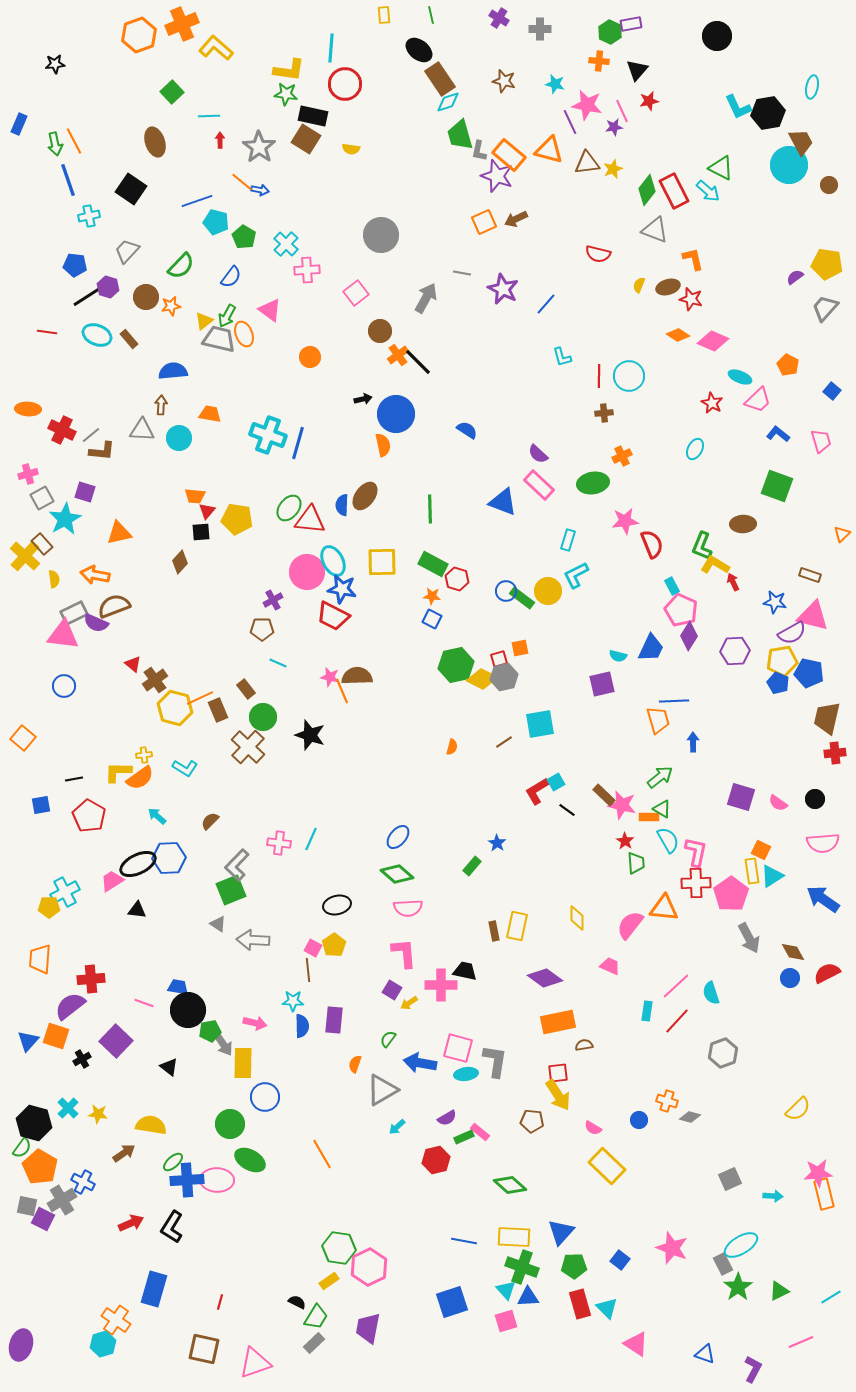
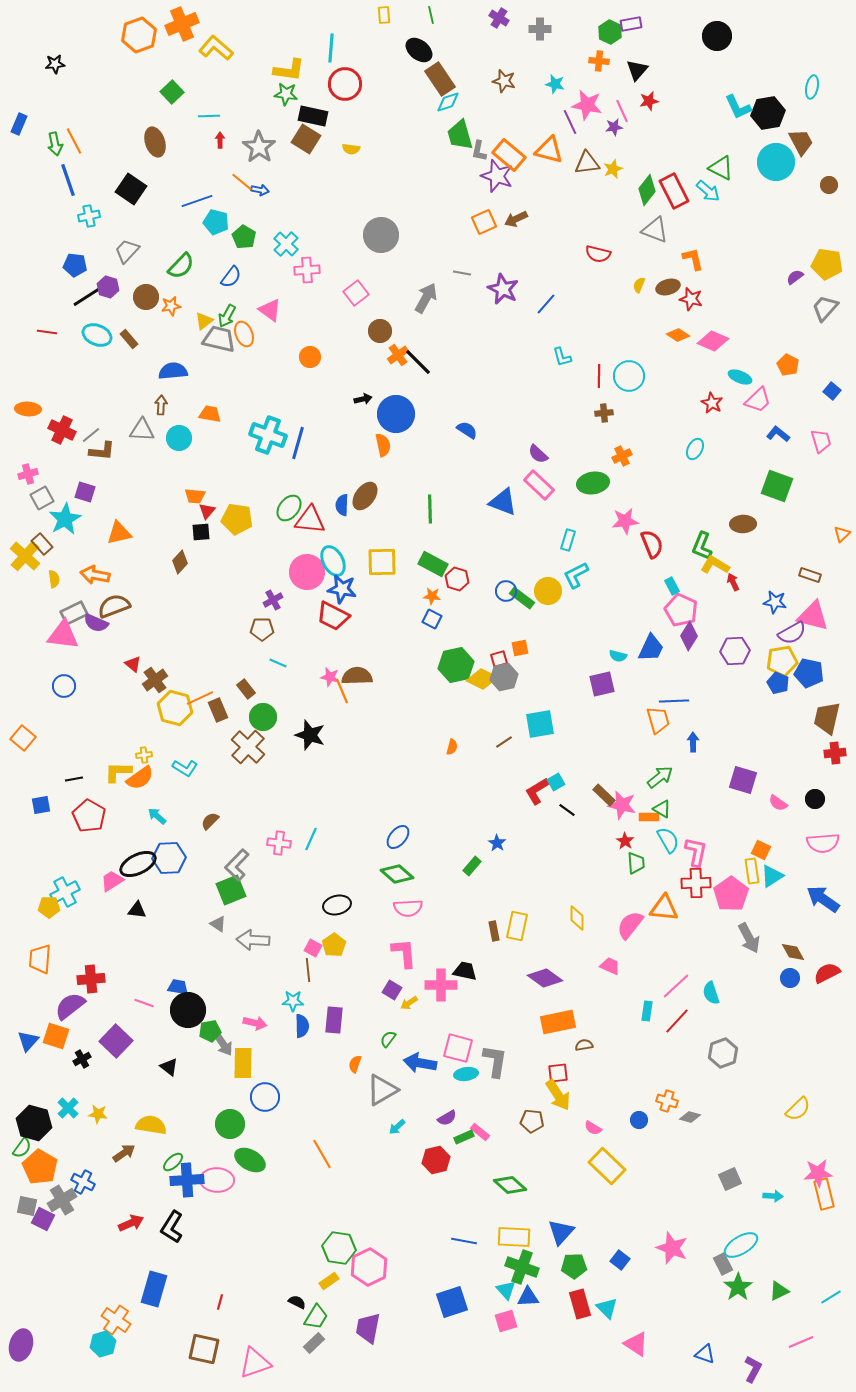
cyan circle at (789, 165): moved 13 px left, 3 px up
purple square at (741, 797): moved 2 px right, 17 px up
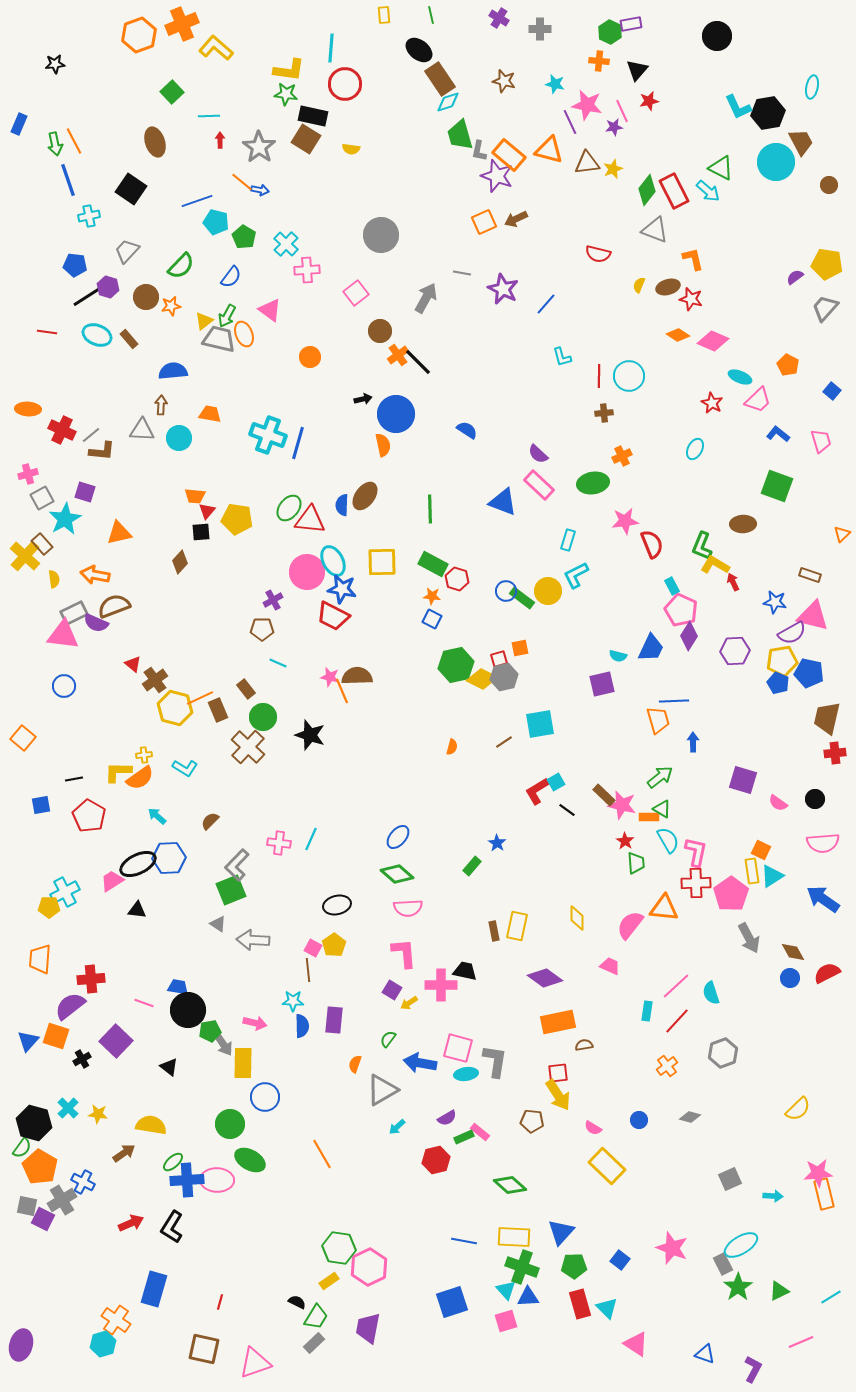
orange cross at (667, 1101): moved 35 px up; rotated 35 degrees clockwise
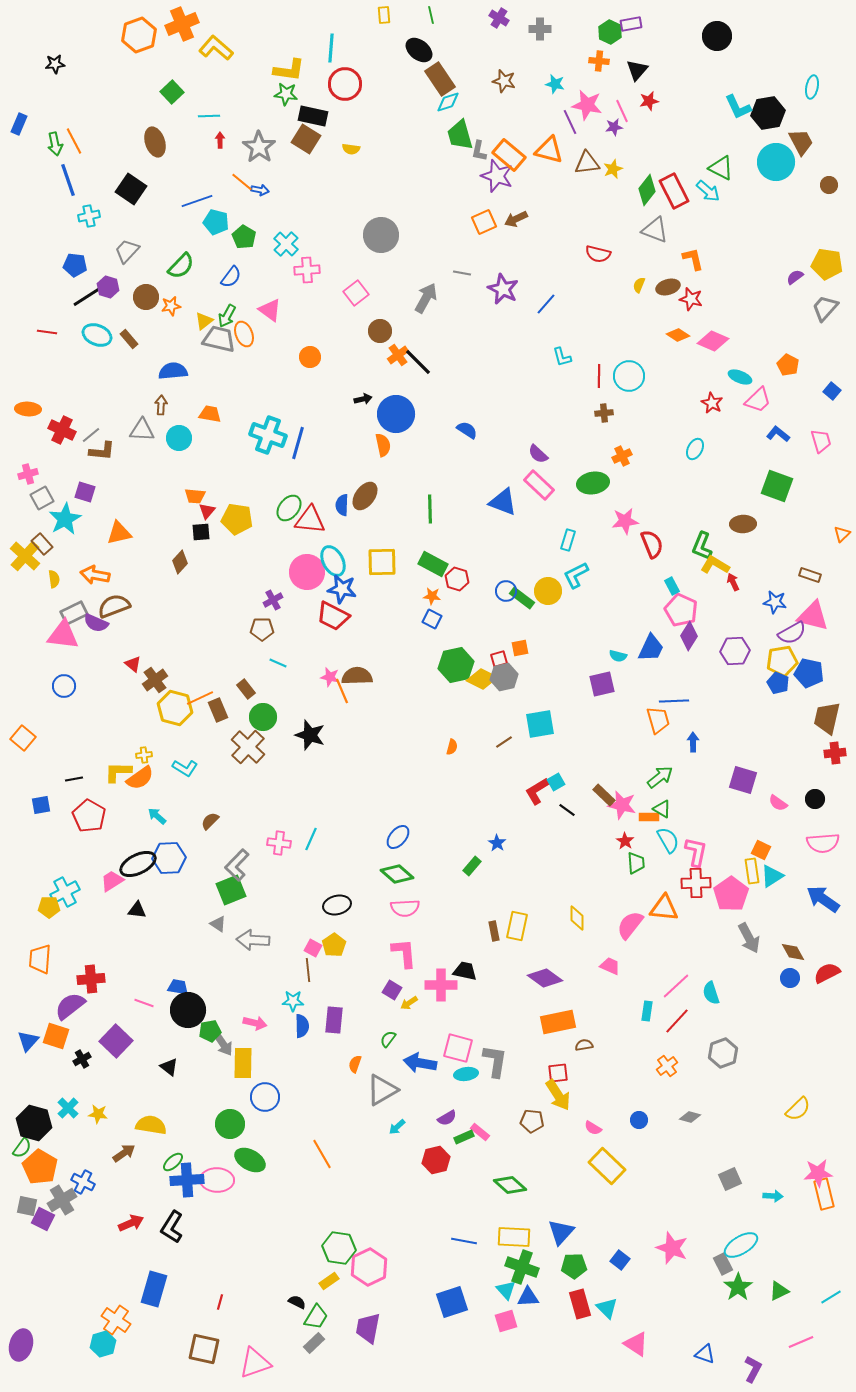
pink semicircle at (408, 908): moved 3 px left
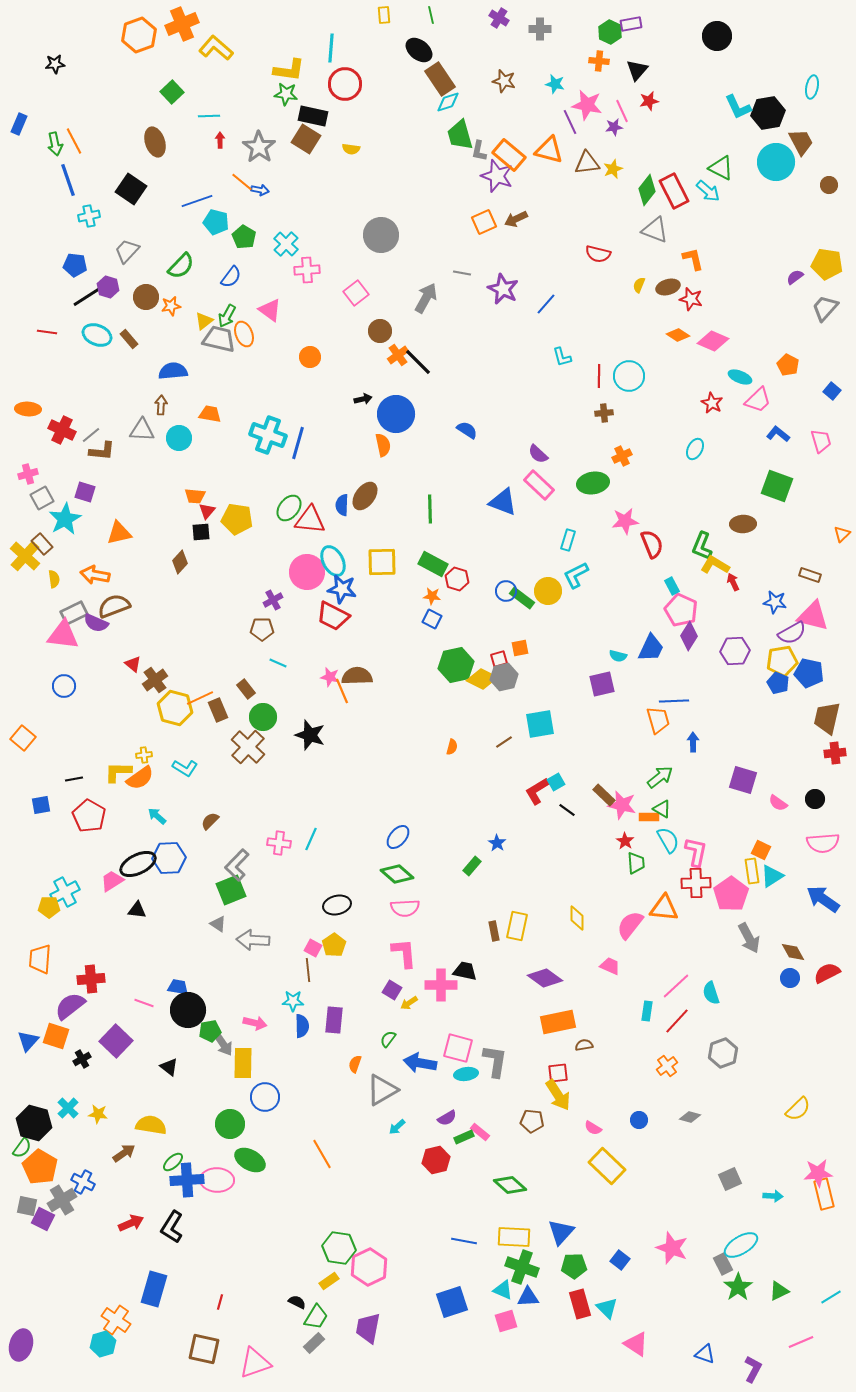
cyan triangle at (506, 1290): moved 3 px left; rotated 25 degrees counterclockwise
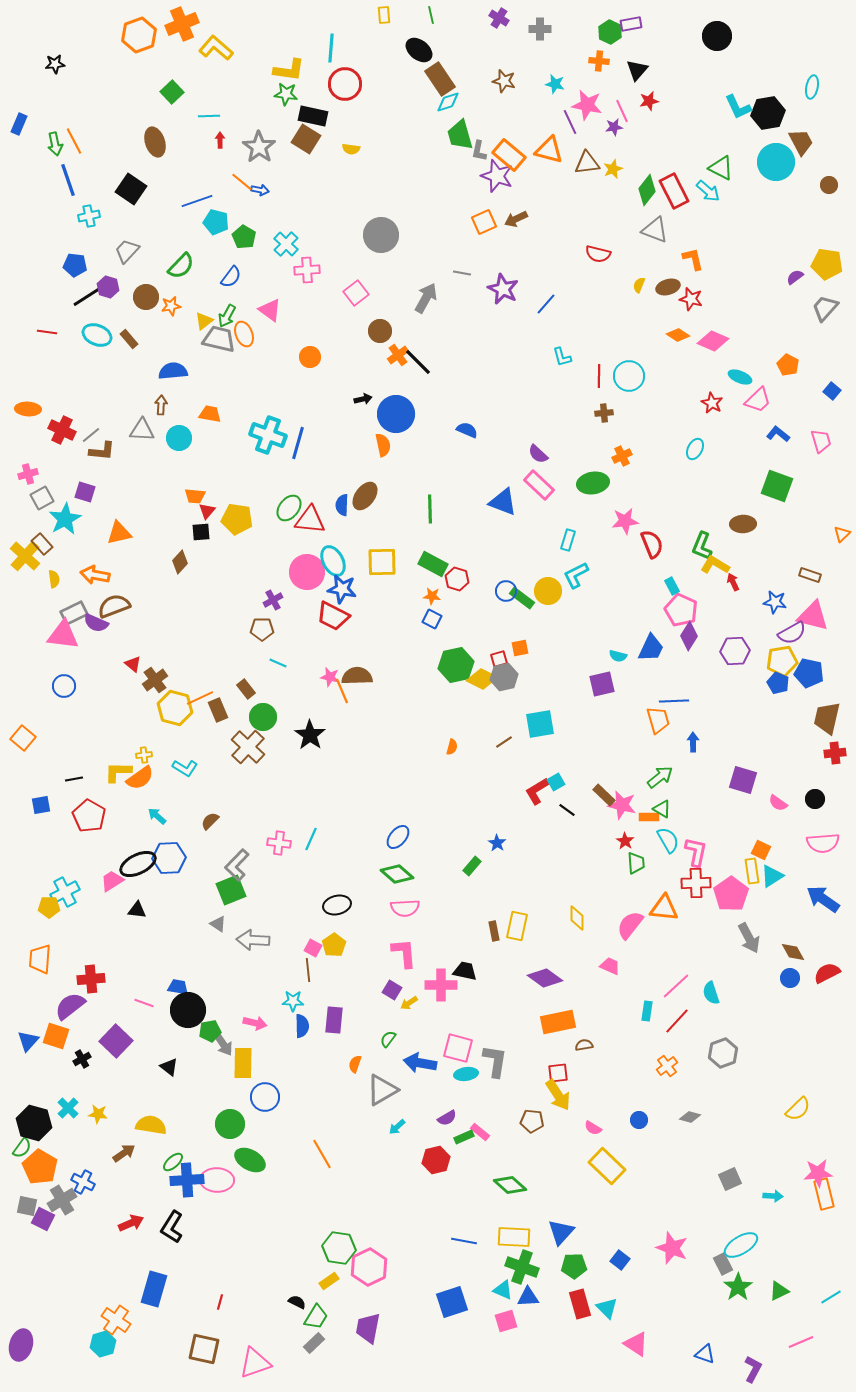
blue semicircle at (467, 430): rotated 10 degrees counterclockwise
black star at (310, 735): rotated 16 degrees clockwise
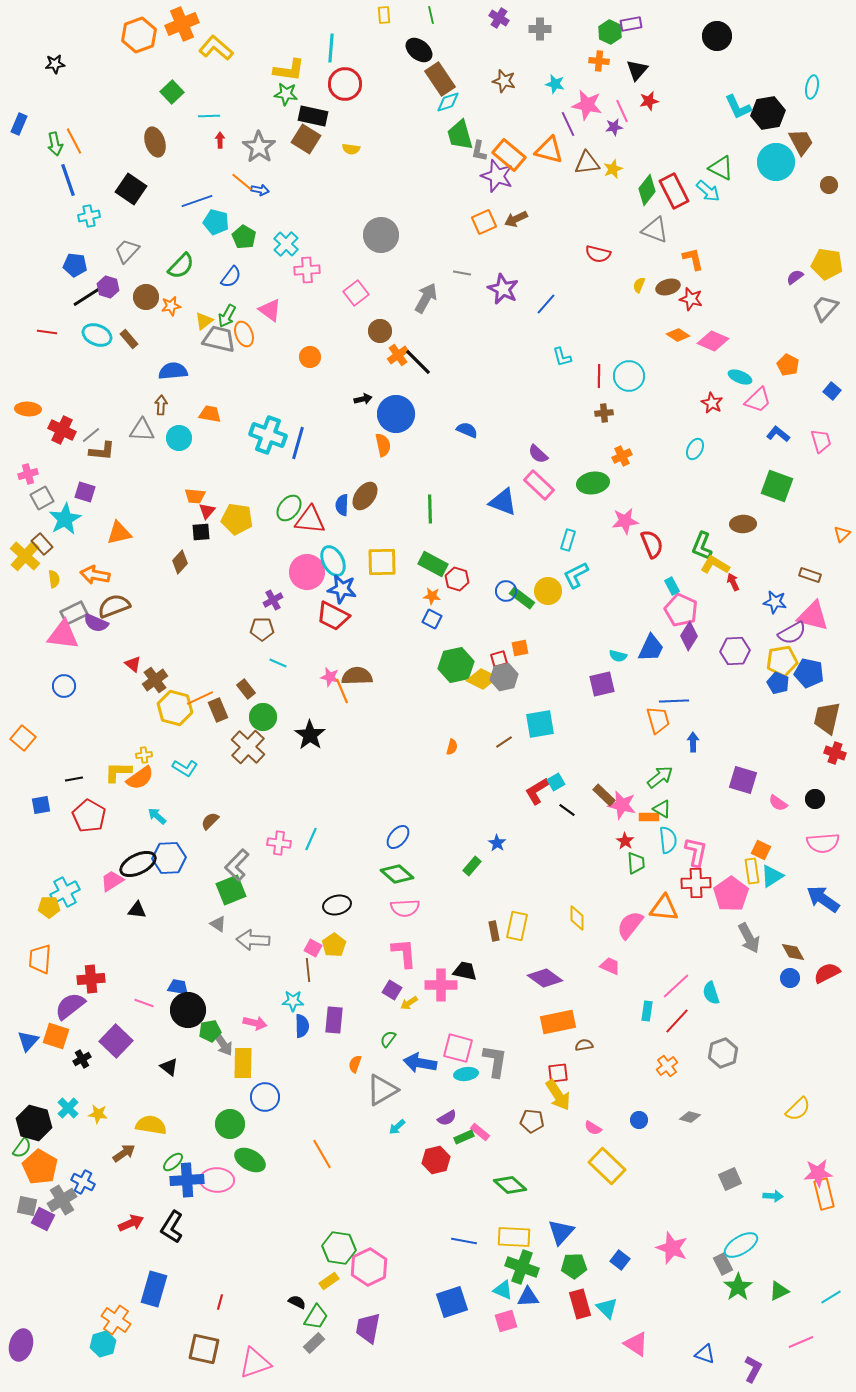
purple line at (570, 122): moved 2 px left, 2 px down
red cross at (835, 753): rotated 25 degrees clockwise
cyan semicircle at (668, 840): rotated 24 degrees clockwise
